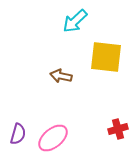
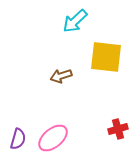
brown arrow: rotated 30 degrees counterclockwise
purple semicircle: moved 5 px down
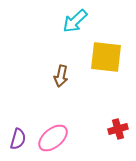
brown arrow: rotated 60 degrees counterclockwise
